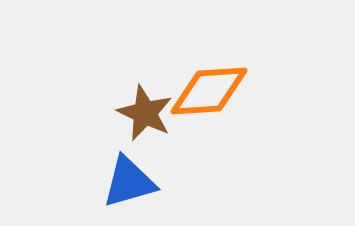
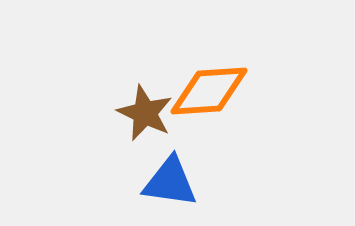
blue triangle: moved 41 px right; rotated 24 degrees clockwise
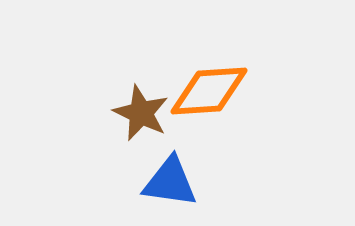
brown star: moved 4 px left
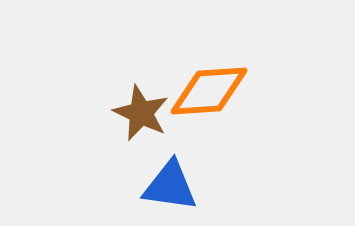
blue triangle: moved 4 px down
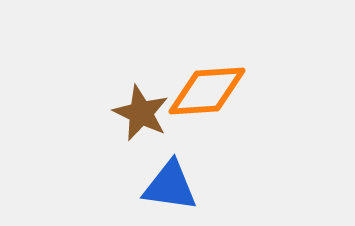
orange diamond: moved 2 px left
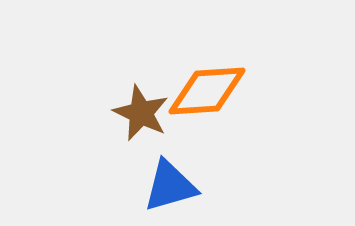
blue triangle: rotated 24 degrees counterclockwise
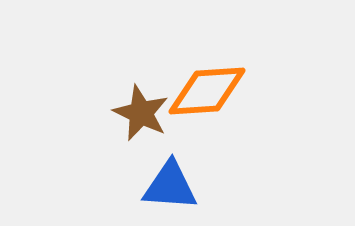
blue triangle: rotated 20 degrees clockwise
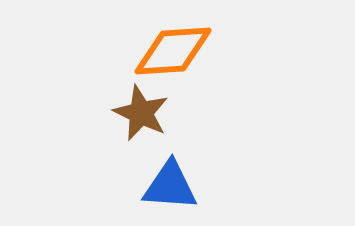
orange diamond: moved 34 px left, 40 px up
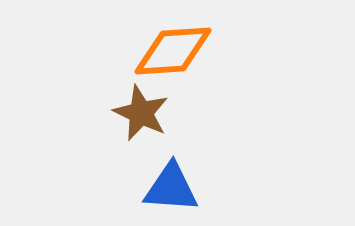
blue triangle: moved 1 px right, 2 px down
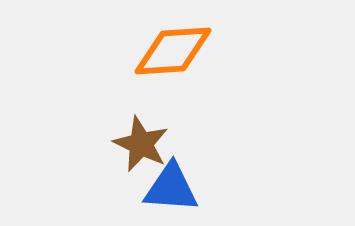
brown star: moved 31 px down
